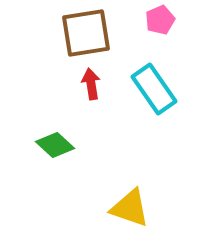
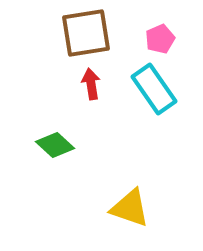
pink pentagon: moved 19 px down
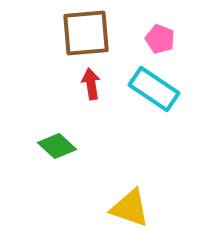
brown square: rotated 4 degrees clockwise
pink pentagon: rotated 28 degrees counterclockwise
cyan rectangle: rotated 21 degrees counterclockwise
green diamond: moved 2 px right, 1 px down
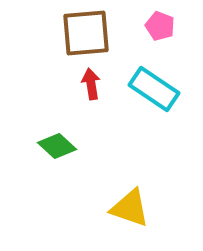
pink pentagon: moved 13 px up
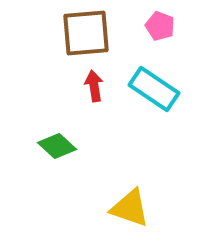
red arrow: moved 3 px right, 2 px down
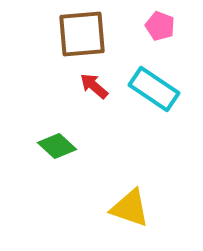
brown square: moved 4 px left, 1 px down
red arrow: rotated 40 degrees counterclockwise
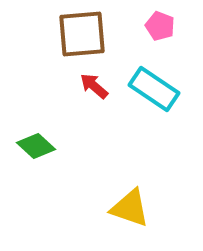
green diamond: moved 21 px left
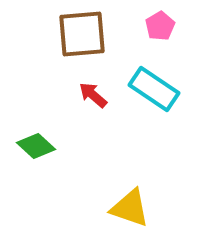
pink pentagon: rotated 20 degrees clockwise
red arrow: moved 1 px left, 9 px down
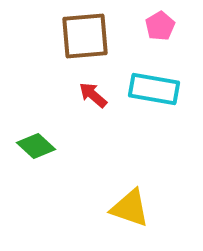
brown square: moved 3 px right, 2 px down
cyan rectangle: rotated 24 degrees counterclockwise
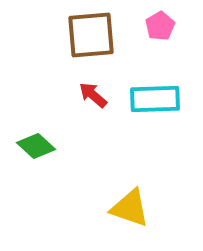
brown square: moved 6 px right, 1 px up
cyan rectangle: moved 1 px right, 10 px down; rotated 12 degrees counterclockwise
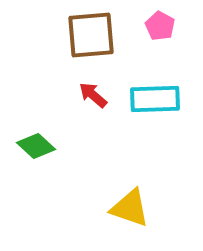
pink pentagon: rotated 12 degrees counterclockwise
